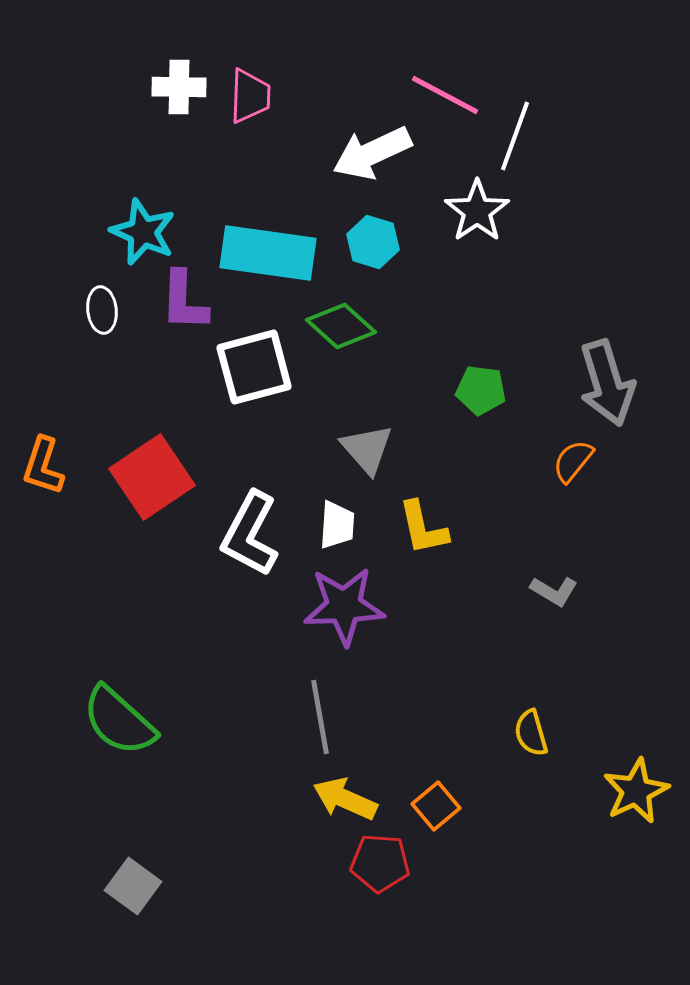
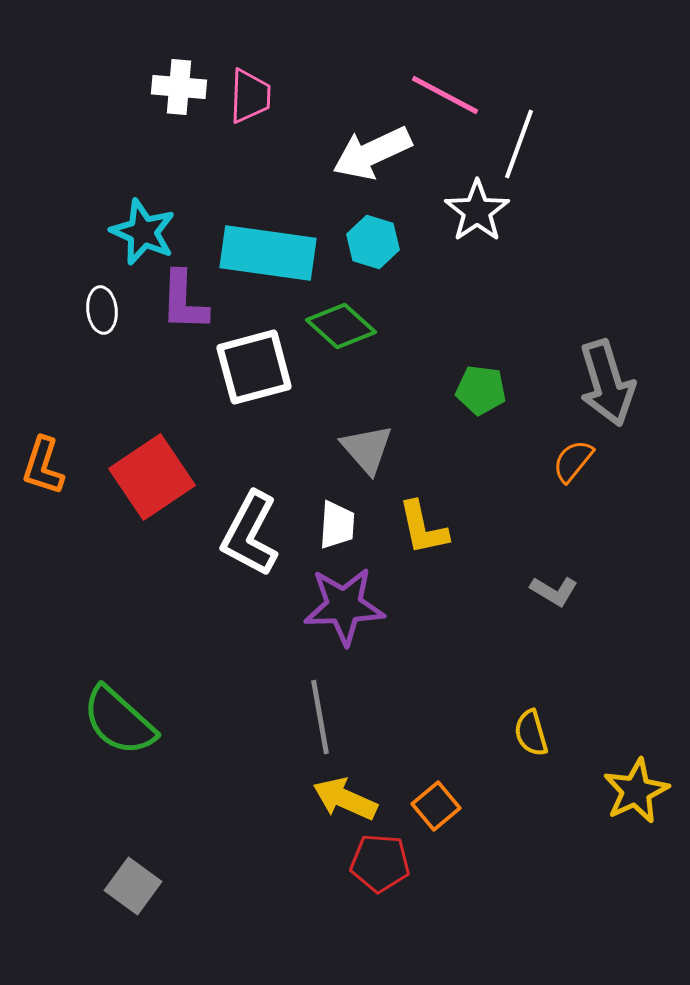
white cross: rotated 4 degrees clockwise
white line: moved 4 px right, 8 px down
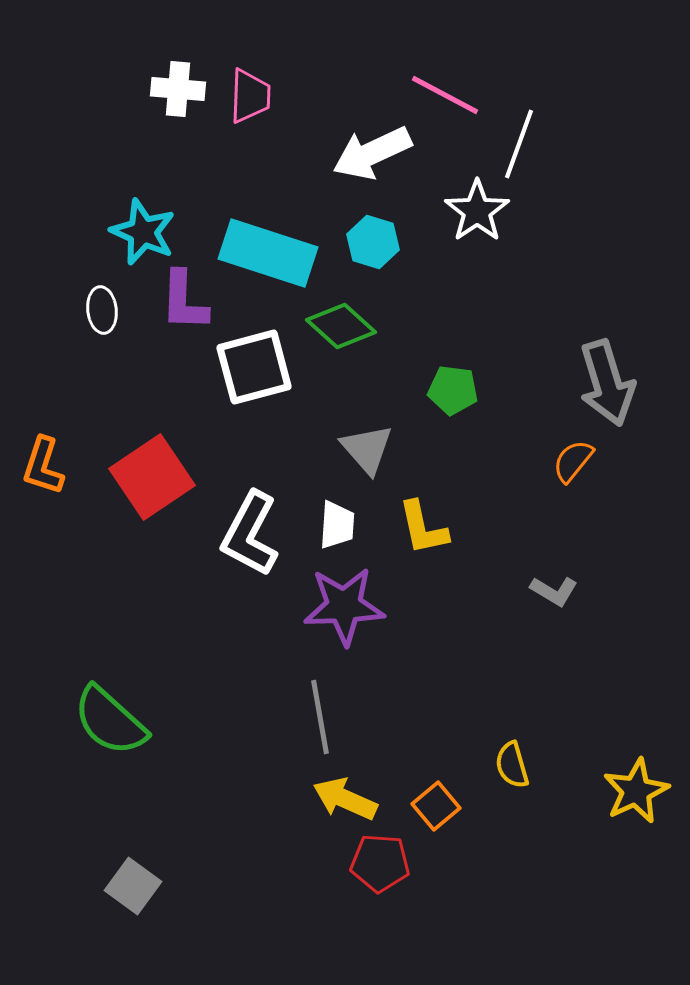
white cross: moved 1 px left, 2 px down
cyan rectangle: rotated 10 degrees clockwise
green pentagon: moved 28 px left
green semicircle: moved 9 px left
yellow semicircle: moved 19 px left, 32 px down
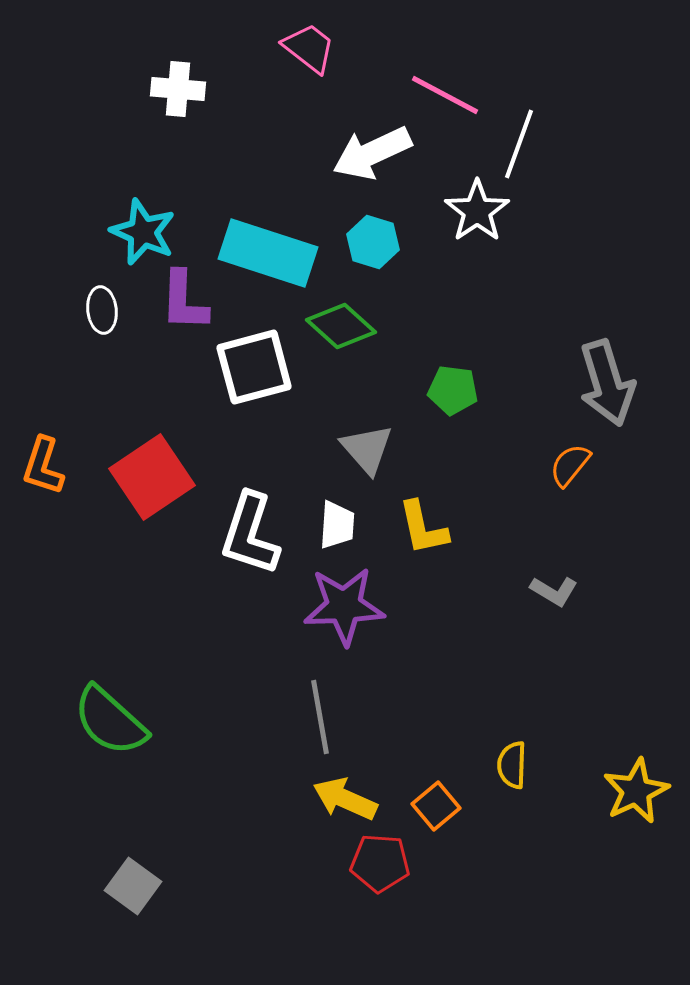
pink trapezoid: moved 59 px right, 48 px up; rotated 54 degrees counterclockwise
orange semicircle: moved 3 px left, 4 px down
white L-shape: rotated 10 degrees counterclockwise
yellow semicircle: rotated 18 degrees clockwise
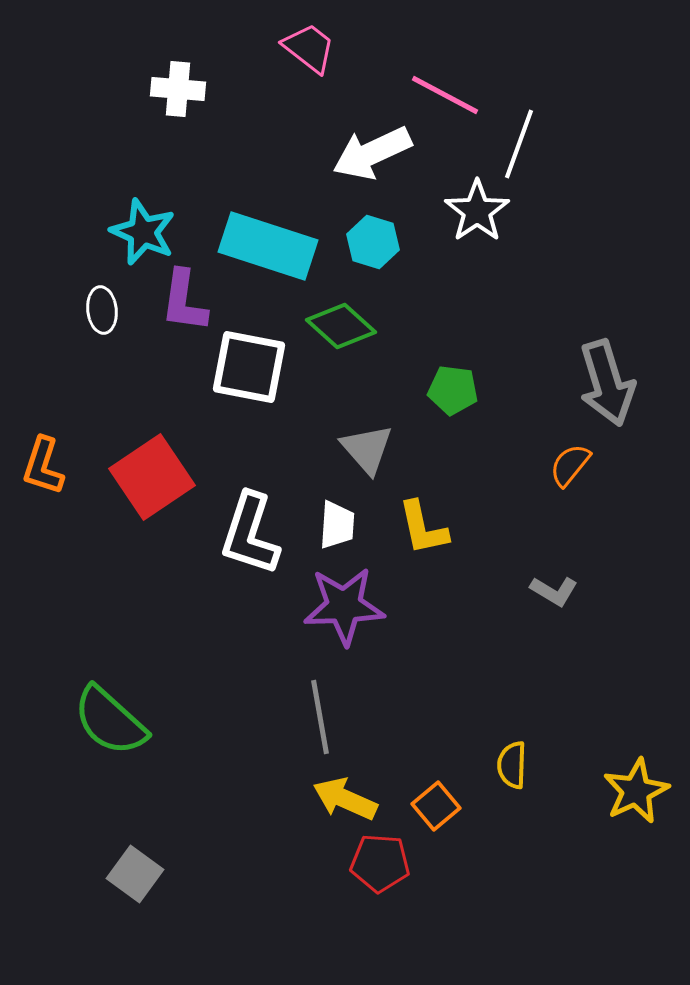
cyan rectangle: moved 7 px up
purple L-shape: rotated 6 degrees clockwise
white square: moved 5 px left; rotated 26 degrees clockwise
gray square: moved 2 px right, 12 px up
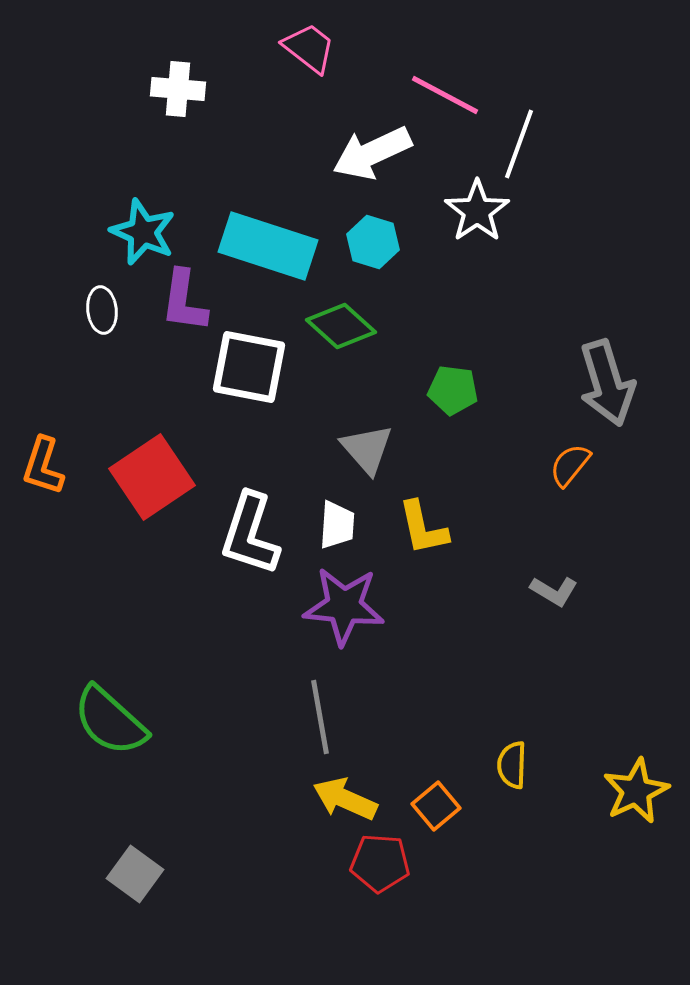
purple star: rotated 8 degrees clockwise
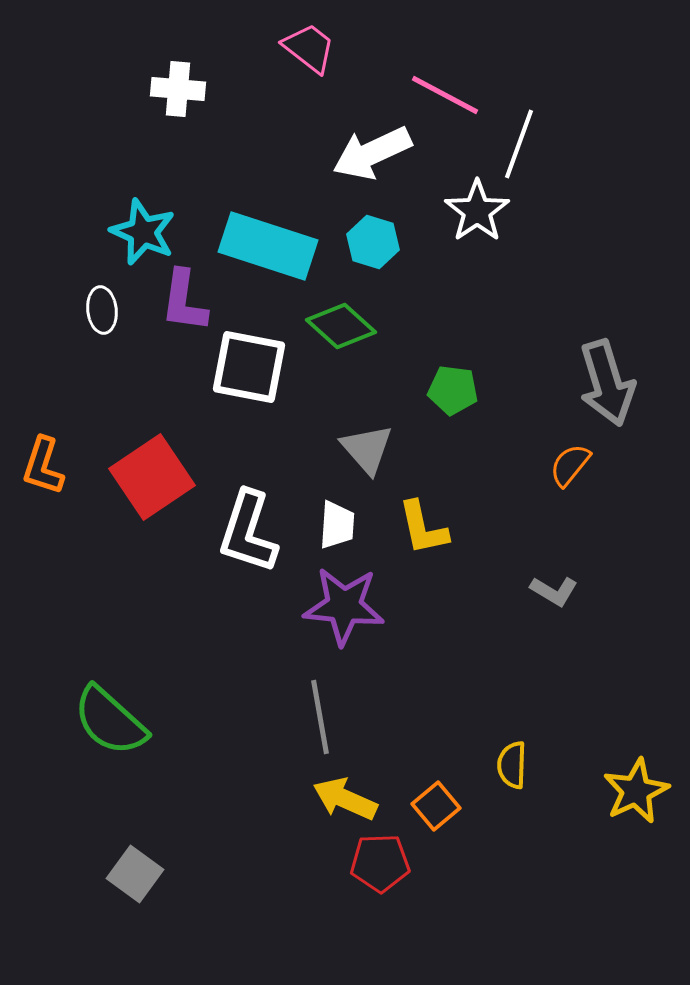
white L-shape: moved 2 px left, 2 px up
red pentagon: rotated 6 degrees counterclockwise
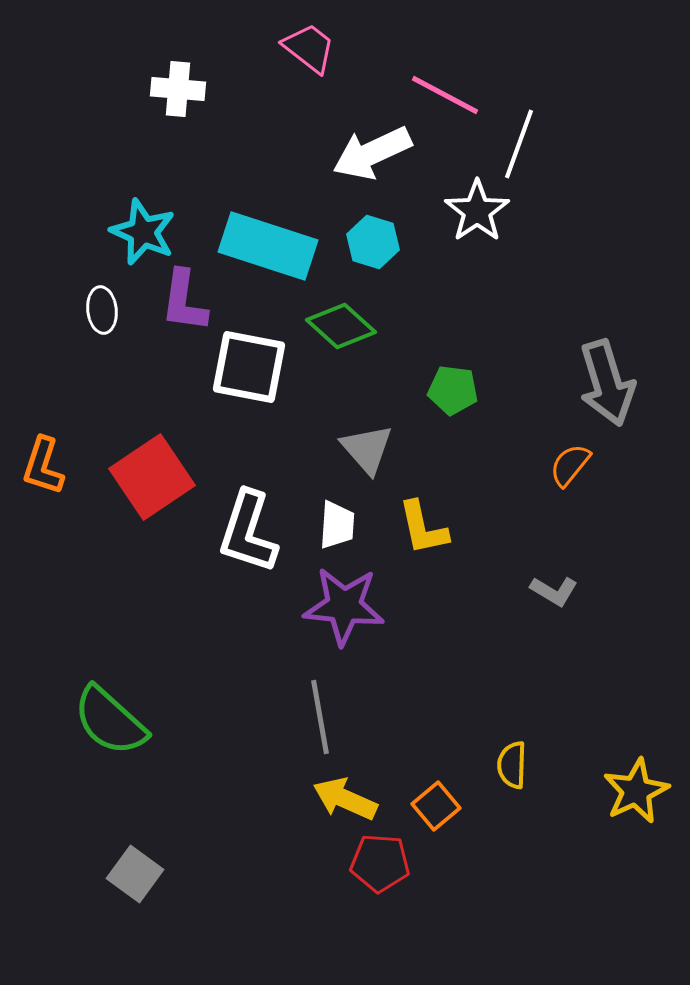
red pentagon: rotated 6 degrees clockwise
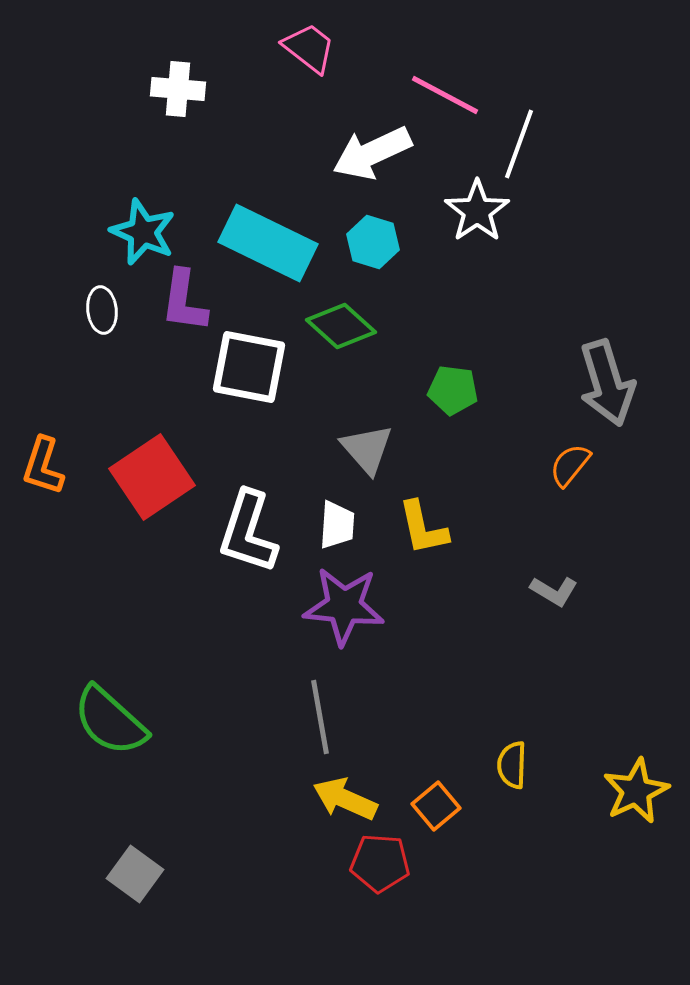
cyan rectangle: moved 3 px up; rotated 8 degrees clockwise
